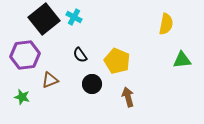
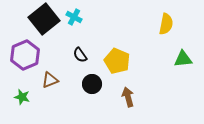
purple hexagon: rotated 16 degrees counterclockwise
green triangle: moved 1 px right, 1 px up
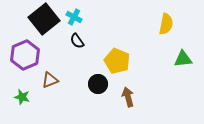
black semicircle: moved 3 px left, 14 px up
black circle: moved 6 px right
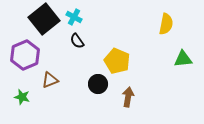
brown arrow: rotated 24 degrees clockwise
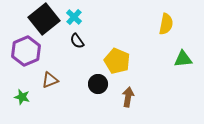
cyan cross: rotated 14 degrees clockwise
purple hexagon: moved 1 px right, 4 px up
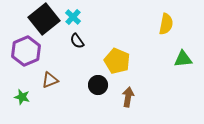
cyan cross: moved 1 px left
black circle: moved 1 px down
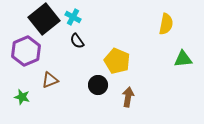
cyan cross: rotated 14 degrees counterclockwise
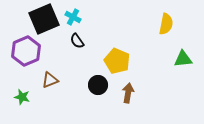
black square: rotated 16 degrees clockwise
brown arrow: moved 4 px up
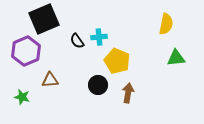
cyan cross: moved 26 px right, 20 px down; rotated 35 degrees counterclockwise
green triangle: moved 7 px left, 1 px up
brown triangle: rotated 18 degrees clockwise
